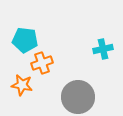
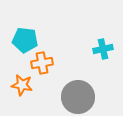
orange cross: rotated 10 degrees clockwise
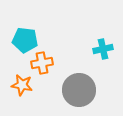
gray circle: moved 1 px right, 7 px up
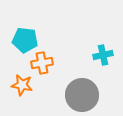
cyan cross: moved 6 px down
gray circle: moved 3 px right, 5 px down
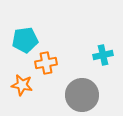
cyan pentagon: rotated 15 degrees counterclockwise
orange cross: moved 4 px right
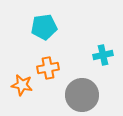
cyan pentagon: moved 19 px right, 13 px up
orange cross: moved 2 px right, 5 px down
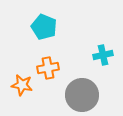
cyan pentagon: rotated 30 degrees clockwise
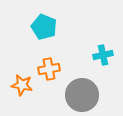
orange cross: moved 1 px right, 1 px down
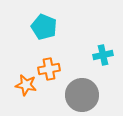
orange star: moved 4 px right
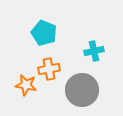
cyan pentagon: moved 6 px down
cyan cross: moved 9 px left, 4 px up
gray circle: moved 5 px up
